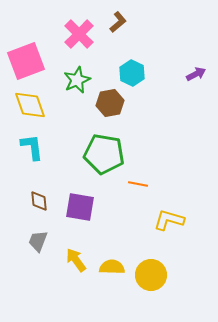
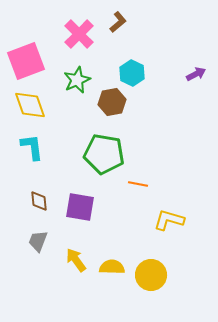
brown hexagon: moved 2 px right, 1 px up
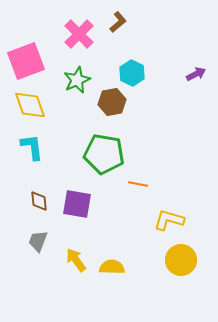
purple square: moved 3 px left, 3 px up
yellow circle: moved 30 px right, 15 px up
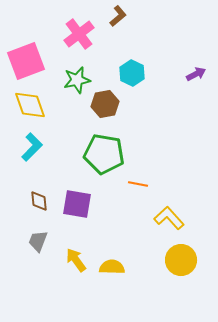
brown L-shape: moved 6 px up
pink cross: rotated 8 degrees clockwise
green star: rotated 12 degrees clockwise
brown hexagon: moved 7 px left, 2 px down
cyan L-shape: rotated 52 degrees clockwise
yellow L-shape: moved 2 px up; rotated 32 degrees clockwise
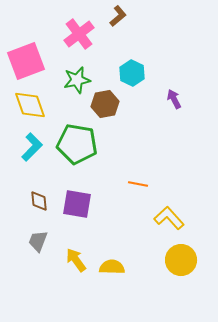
purple arrow: moved 22 px left, 25 px down; rotated 90 degrees counterclockwise
green pentagon: moved 27 px left, 10 px up
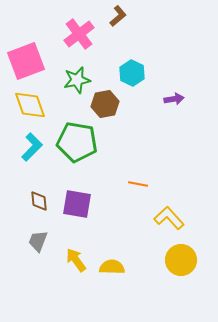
purple arrow: rotated 108 degrees clockwise
green pentagon: moved 2 px up
